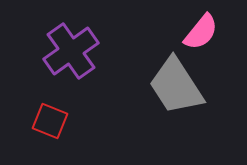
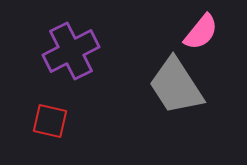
purple cross: rotated 8 degrees clockwise
red square: rotated 9 degrees counterclockwise
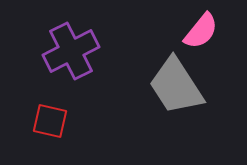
pink semicircle: moved 1 px up
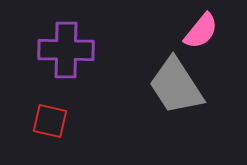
purple cross: moved 5 px left, 1 px up; rotated 28 degrees clockwise
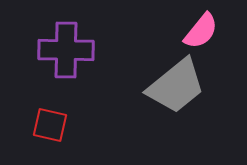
gray trapezoid: rotated 96 degrees counterclockwise
red square: moved 4 px down
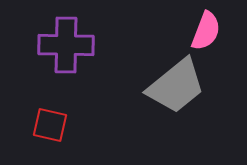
pink semicircle: moved 5 px right; rotated 18 degrees counterclockwise
purple cross: moved 5 px up
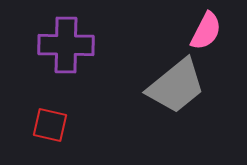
pink semicircle: rotated 6 degrees clockwise
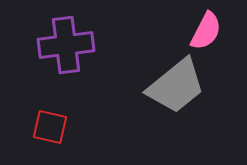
purple cross: rotated 8 degrees counterclockwise
red square: moved 2 px down
